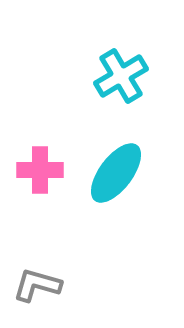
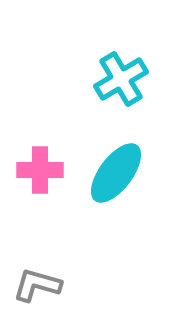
cyan cross: moved 3 px down
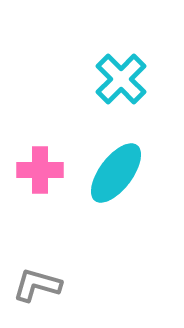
cyan cross: rotated 14 degrees counterclockwise
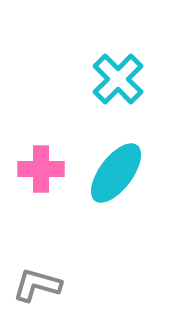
cyan cross: moved 3 px left
pink cross: moved 1 px right, 1 px up
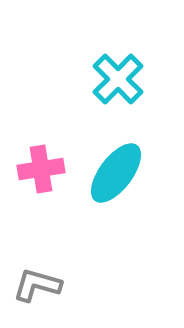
pink cross: rotated 9 degrees counterclockwise
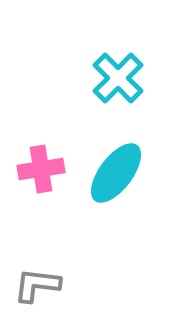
cyan cross: moved 1 px up
gray L-shape: rotated 9 degrees counterclockwise
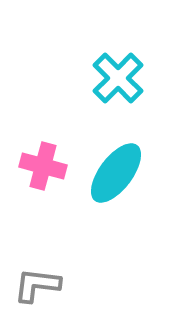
pink cross: moved 2 px right, 3 px up; rotated 24 degrees clockwise
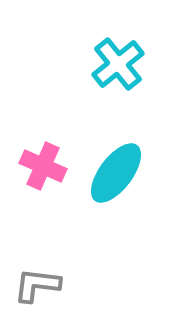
cyan cross: moved 14 px up; rotated 6 degrees clockwise
pink cross: rotated 9 degrees clockwise
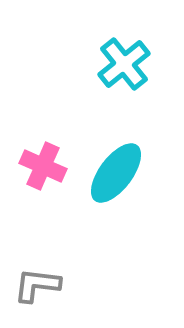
cyan cross: moved 6 px right
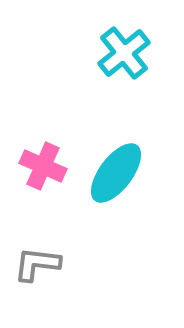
cyan cross: moved 11 px up
gray L-shape: moved 21 px up
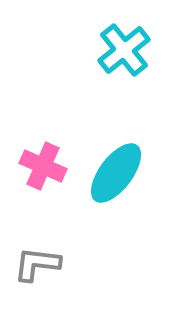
cyan cross: moved 3 px up
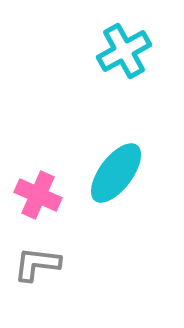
cyan cross: moved 1 px down; rotated 10 degrees clockwise
pink cross: moved 5 px left, 29 px down
